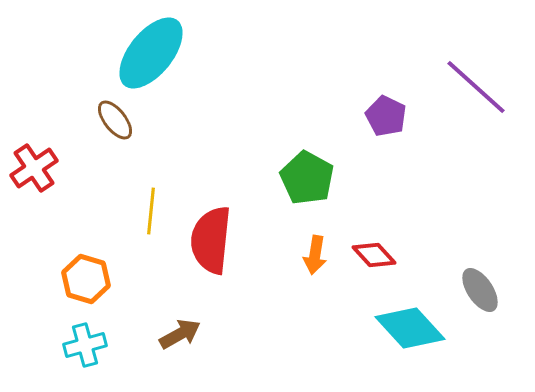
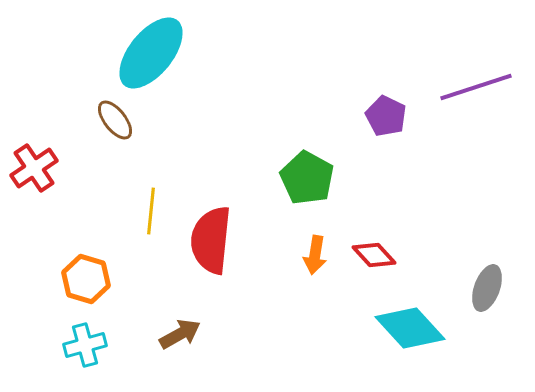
purple line: rotated 60 degrees counterclockwise
gray ellipse: moved 7 px right, 2 px up; rotated 54 degrees clockwise
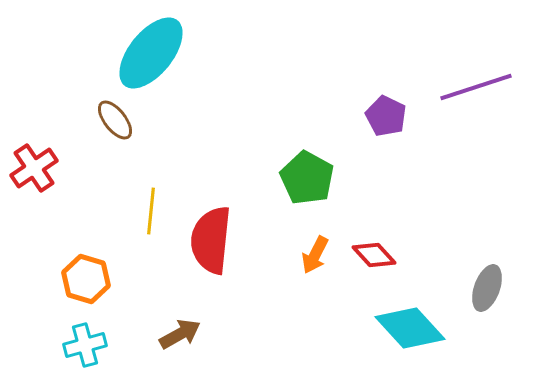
orange arrow: rotated 18 degrees clockwise
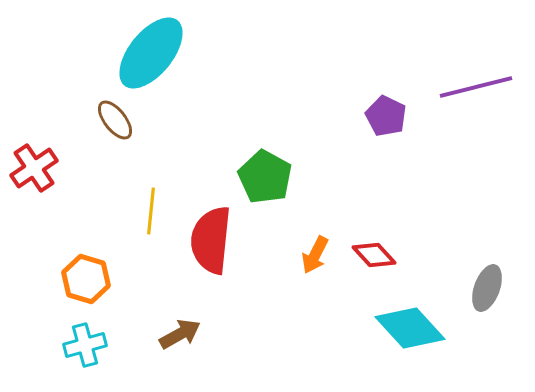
purple line: rotated 4 degrees clockwise
green pentagon: moved 42 px left, 1 px up
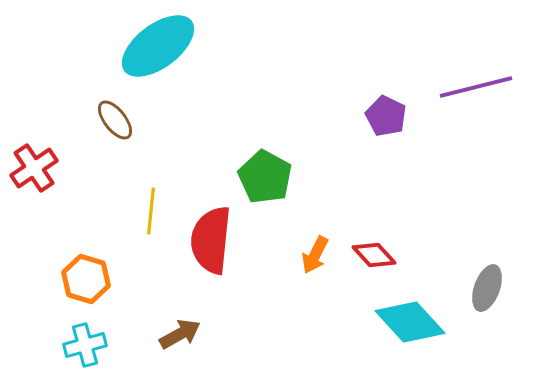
cyan ellipse: moved 7 px right, 7 px up; rotated 14 degrees clockwise
cyan diamond: moved 6 px up
